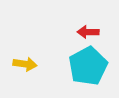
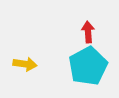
red arrow: rotated 85 degrees clockwise
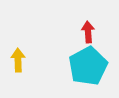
yellow arrow: moved 7 px left, 4 px up; rotated 100 degrees counterclockwise
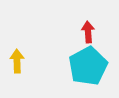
yellow arrow: moved 1 px left, 1 px down
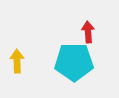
cyan pentagon: moved 14 px left, 4 px up; rotated 27 degrees clockwise
